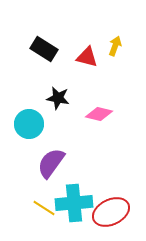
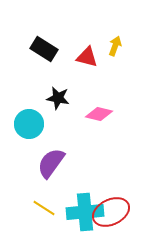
cyan cross: moved 11 px right, 9 px down
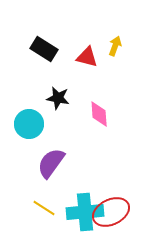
pink diamond: rotated 72 degrees clockwise
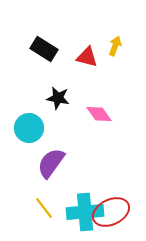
pink diamond: rotated 32 degrees counterclockwise
cyan circle: moved 4 px down
yellow line: rotated 20 degrees clockwise
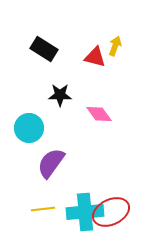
red triangle: moved 8 px right
black star: moved 2 px right, 3 px up; rotated 10 degrees counterclockwise
yellow line: moved 1 px left, 1 px down; rotated 60 degrees counterclockwise
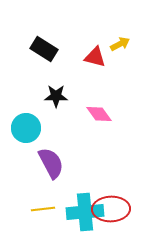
yellow arrow: moved 5 px right, 2 px up; rotated 42 degrees clockwise
black star: moved 4 px left, 1 px down
cyan circle: moved 3 px left
purple semicircle: rotated 116 degrees clockwise
red ellipse: moved 3 px up; rotated 24 degrees clockwise
